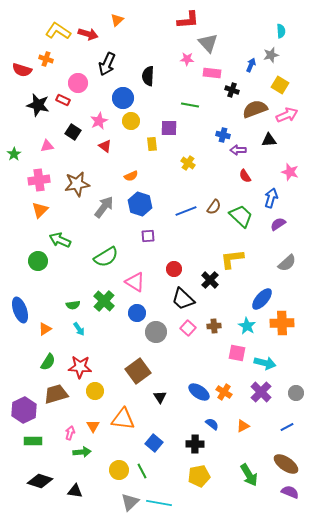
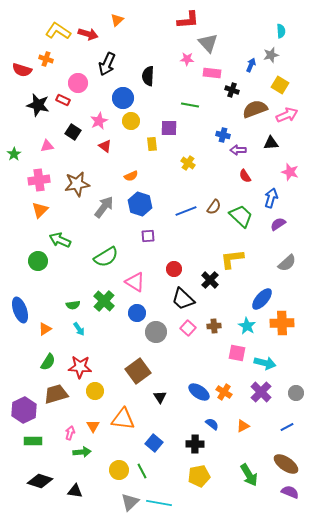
black triangle at (269, 140): moved 2 px right, 3 px down
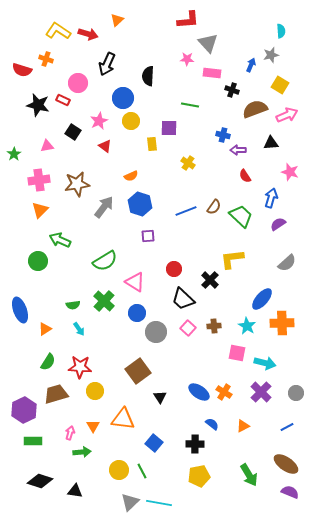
green semicircle at (106, 257): moved 1 px left, 4 px down
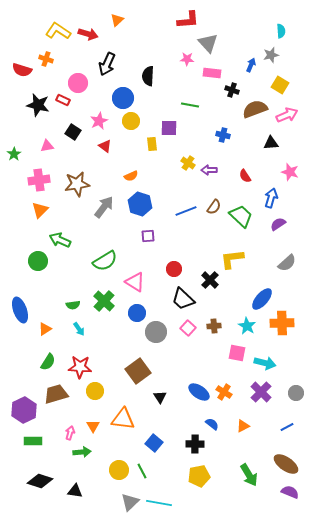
purple arrow at (238, 150): moved 29 px left, 20 px down
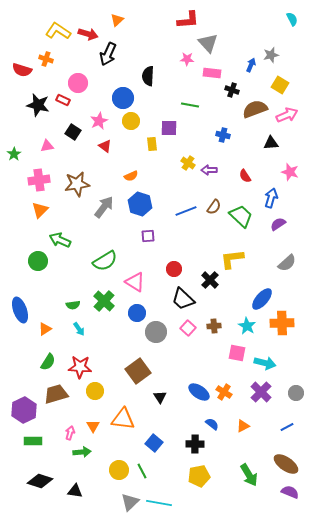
cyan semicircle at (281, 31): moved 11 px right, 12 px up; rotated 24 degrees counterclockwise
black arrow at (107, 64): moved 1 px right, 10 px up
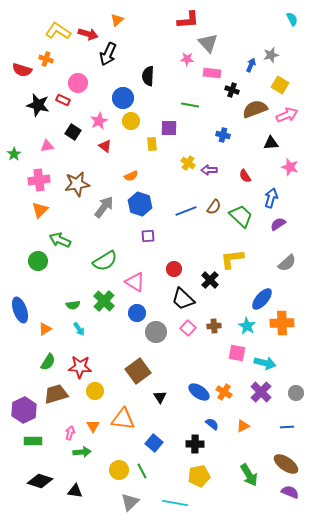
pink star at (290, 172): moved 5 px up
blue line at (287, 427): rotated 24 degrees clockwise
cyan line at (159, 503): moved 16 px right
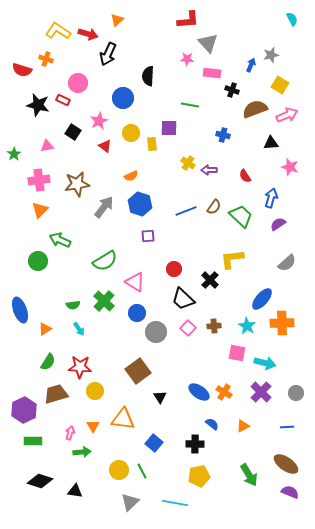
yellow circle at (131, 121): moved 12 px down
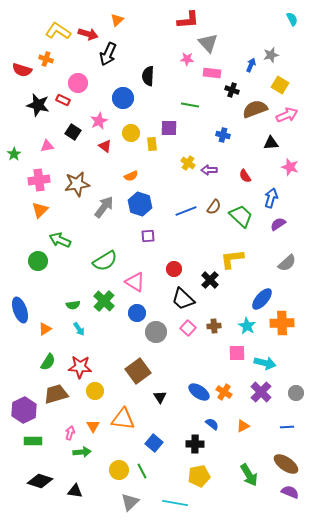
pink square at (237, 353): rotated 12 degrees counterclockwise
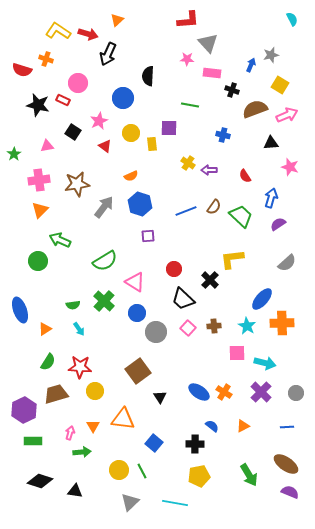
blue semicircle at (212, 424): moved 2 px down
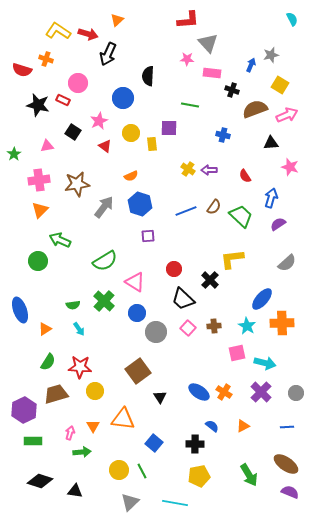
yellow cross at (188, 163): moved 6 px down
pink square at (237, 353): rotated 12 degrees counterclockwise
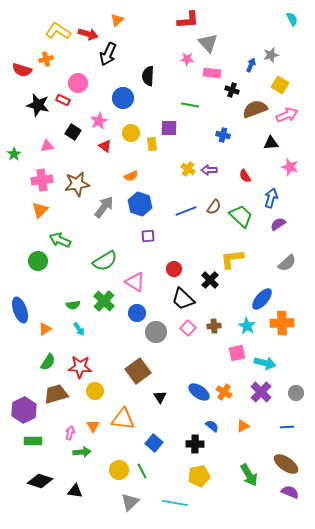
orange cross at (46, 59): rotated 32 degrees counterclockwise
pink cross at (39, 180): moved 3 px right
